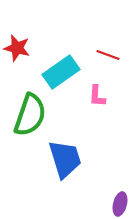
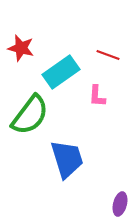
red star: moved 4 px right
green semicircle: rotated 18 degrees clockwise
blue trapezoid: moved 2 px right
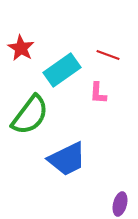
red star: rotated 16 degrees clockwise
cyan rectangle: moved 1 px right, 2 px up
pink L-shape: moved 1 px right, 3 px up
blue trapezoid: rotated 81 degrees clockwise
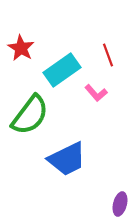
red line: rotated 50 degrees clockwise
pink L-shape: moved 2 px left; rotated 45 degrees counterclockwise
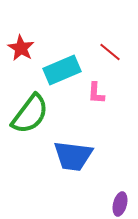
red line: moved 2 px right, 3 px up; rotated 30 degrees counterclockwise
cyan rectangle: rotated 12 degrees clockwise
pink L-shape: rotated 45 degrees clockwise
green semicircle: moved 1 px up
blue trapezoid: moved 6 px right, 3 px up; rotated 33 degrees clockwise
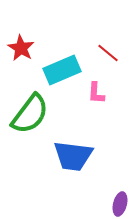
red line: moved 2 px left, 1 px down
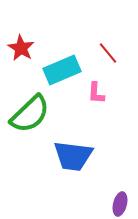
red line: rotated 10 degrees clockwise
green semicircle: rotated 9 degrees clockwise
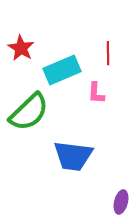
red line: rotated 40 degrees clockwise
green semicircle: moved 1 px left, 2 px up
purple ellipse: moved 1 px right, 2 px up
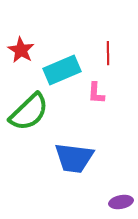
red star: moved 2 px down
blue trapezoid: moved 1 px right, 2 px down
purple ellipse: rotated 65 degrees clockwise
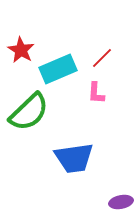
red line: moved 6 px left, 5 px down; rotated 45 degrees clockwise
cyan rectangle: moved 4 px left, 1 px up
blue trapezoid: rotated 15 degrees counterclockwise
